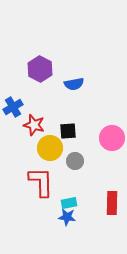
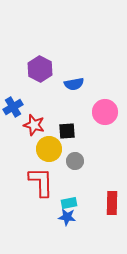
black square: moved 1 px left
pink circle: moved 7 px left, 26 px up
yellow circle: moved 1 px left, 1 px down
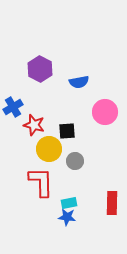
blue semicircle: moved 5 px right, 2 px up
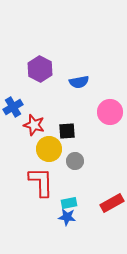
pink circle: moved 5 px right
red rectangle: rotated 60 degrees clockwise
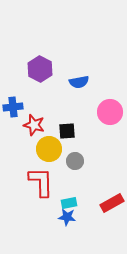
blue cross: rotated 24 degrees clockwise
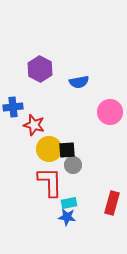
black square: moved 19 px down
gray circle: moved 2 px left, 4 px down
red L-shape: moved 9 px right
red rectangle: rotated 45 degrees counterclockwise
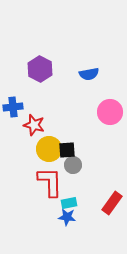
blue semicircle: moved 10 px right, 8 px up
red rectangle: rotated 20 degrees clockwise
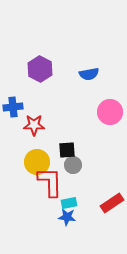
red star: rotated 15 degrees counterclockwise
yellow circle: moved 12 px left, 13 px down
red rectangle: rotated 20 degrees clockwise
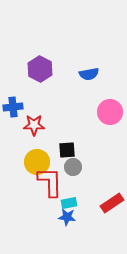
gray circle: moved 2 px down
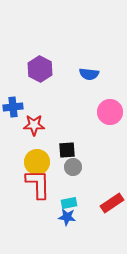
blue semicircle: rotated 18 degrees clockwise
red L-shape: moved 12 px left, 2 px down
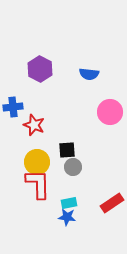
red star: rotated 20 degrees clockwise
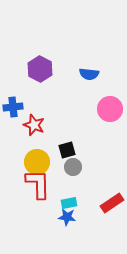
pink circle: moved 3 px up
black square: rotated 12 degrees counterclockwise
